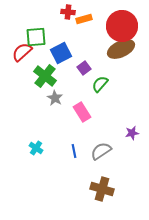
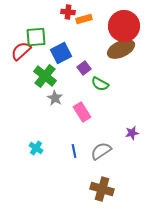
red circle: moved 2 px right
red semicircle: moved 1 px left, 1 px up
green semicircle: rotated 102 degrees counterclockwise
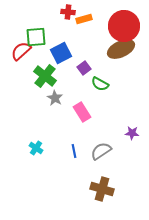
purple star: rotated 16 degrees clockwise
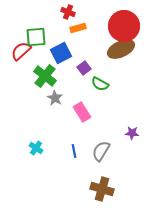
red cross: rotated 16 degrees clockwise
orange rectangle: moved 6 px left, 9 px down
gray semicircle: rotated 25 degrees counterclockwise
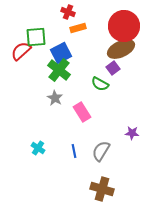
purple square: moved 29 px right
green cross: moved 14 px right, 6 px up
cyan cross: moved 2 px right
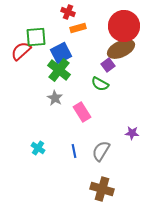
purple square: moved 5 px left, 3 px up
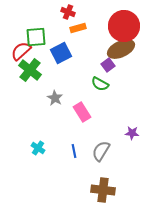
green cross: moved 29 px left
brown cross: moved 1 px right, 1 px down; rotated 10 degrees counterclockwise
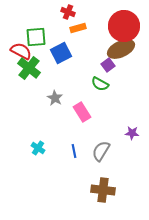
red semicircle: rotated 70 degrees clockwise
green cross: moved 1 px left, 2 px up
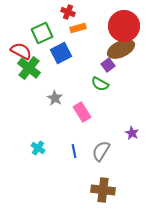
green square: moved 6 px right, 4 px up; rotated 20 degrees counterclockwise
purple star: rotated 24 degrees clockwise
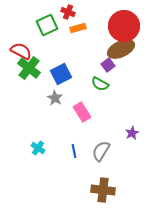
green square: moved 5 px right, 8 px up
blue square: moved 21 px down
purple star: rotated 16 degrees clockwise
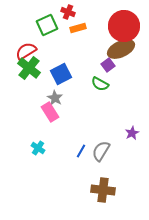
red semicircle: moved 5 px right; rotated 60 degrees counterclockwise
pink rectangle: moved 32 px left
blue line: moved 7 px right; rotated 40 degrees clockwise
